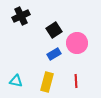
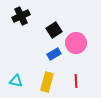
pink circle: moved 1 px left
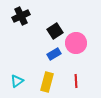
black square: moved 1 px right, 1 px down
cyan triangle: moved 1 px right; rotated 48 degrees counterclockwise
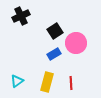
red line: moved 5 px left, 2 px down
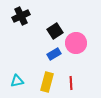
cyan triangle: rotated 24 degrees clockwise
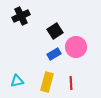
pink circle: moved 4 px down
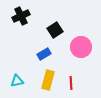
black square: moved 1 px up
pink circle: moved 5 px right
blue rectangle: moved 10 px left
yellow rectangle: moved 1 px right, 2 px up
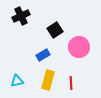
pink circle: moved 2 px left
blue rectangle: moved 1 px left, 1 px down
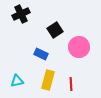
black cross: moved 2 px up
blue rectangle: moved 2 px left, 1 px up; rotated 56 degrees clockwise
red line: moved 1 px down
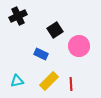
black cross: moved 3 px left, 2 px down
pink circle: moved 1 px up
yellow rectangle: moved 1 px right, 1 px down; rotated 30 degrees clockwise
